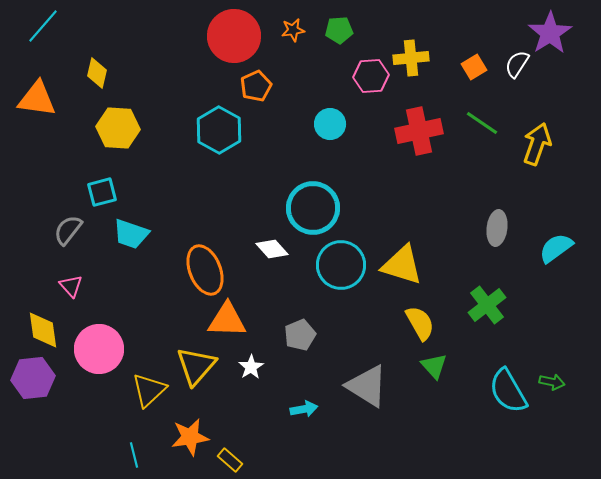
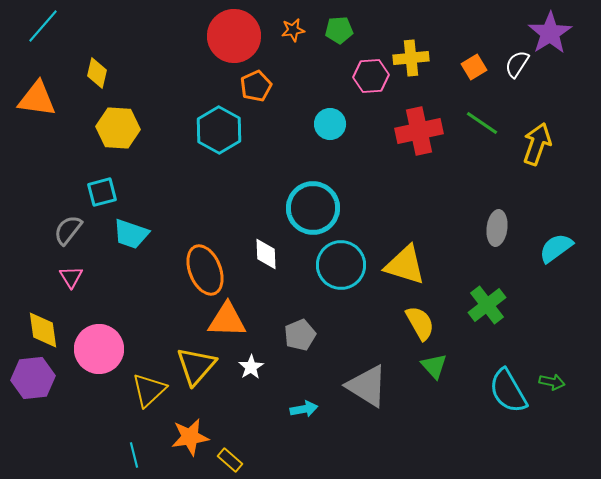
white diamond at (272, 249): moved 6 px left, 5 px down; rotated 40 degrees clockwise
yellow triangle at (402, 265): moved 3 px right
pink triangle at (71, 286): moved 9 px up; rotated 10 degrees clockwise
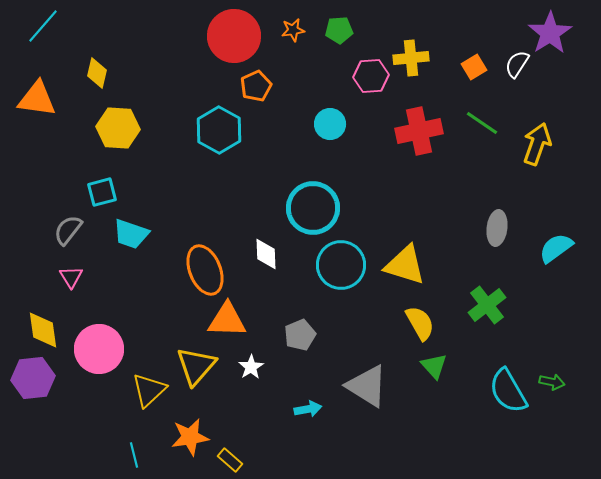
cyan arrow at (304, 409): moved 4 px right
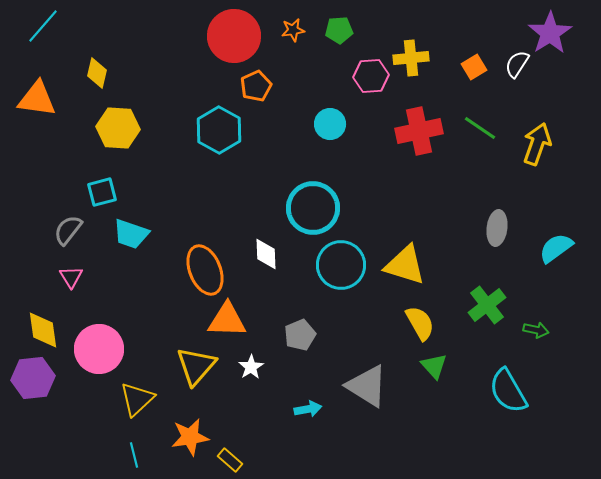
green line at (482, 123): moved 2 px left, 5 px down
green arrow at (552, 382): moved 16 px left, 52 px up
yellow triangle at (149, 390): moved 12 px left, 9 px down
